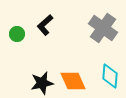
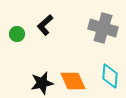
gray cross: rotated 20 degrees counterclockwise
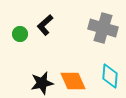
green circle: moved 3 px right
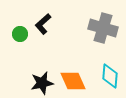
black L-shape: moved 2 px left, 1 px up
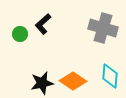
orange diamond: rotated 32 degrees counterclockwise
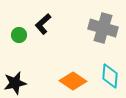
green circle: moved 1 px left, 1 px down
black star: moved 27 px left
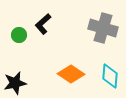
orange diamond: moved 2 px left, 7 px up
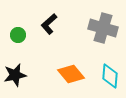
black L-shape: moved 6 px right
green circle: moved 1 px left
orange diamond: rotated 16 degrees clockwise
black star: moved 8 px up
